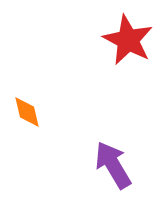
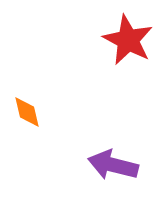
purple arrow: rotated 45 degrees counterclockwise
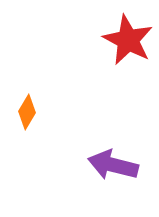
orange diamond: rotated 44 degrees clockwise
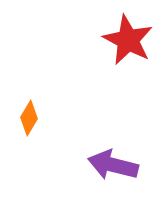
orange diamond: moved 2 px right, 6 px down
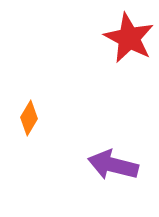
red star: moved 1 px right, 2 px up
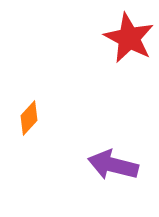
orange diamond: rotated 12 degrees clockwise
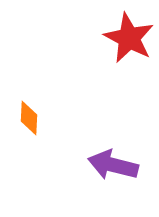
orange diamond: rotated 40 degrees counterclockwise
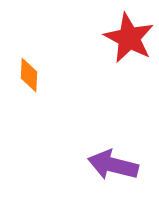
orange diamond: moved 43 px up
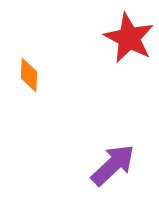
purple arrow: rotated 123 degrees clockwise
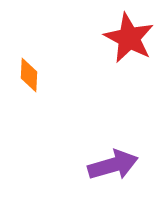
purple arrow: rotated 27 degrees clockwise
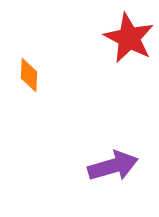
purple arrow: moved 1 px down
